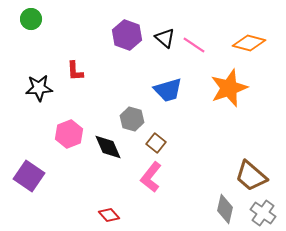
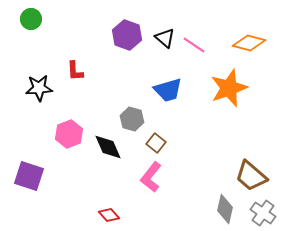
purple square: rotated 16 degrees counterclockwise
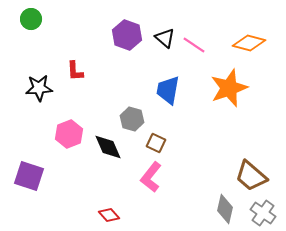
blue trapezoid: rotated 116 degrees clockwise
brown square: rotated 12 degrees counterclockwise
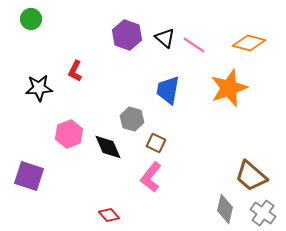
red L-shape: rotated 30 degrees clockwise
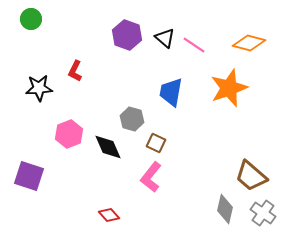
blue trapezoid: moved 3 px right, 2 px down
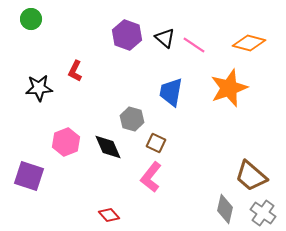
pink hexagon: moved 3 px left, 8 px down
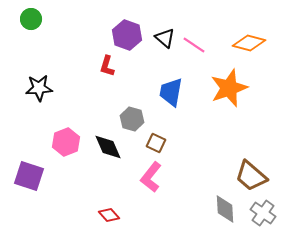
red L-shape: moved 32 px right, 5 px up; rotated 10 degrees counterclockwise
gray diamond: rotated 16 degrees counterclockwise
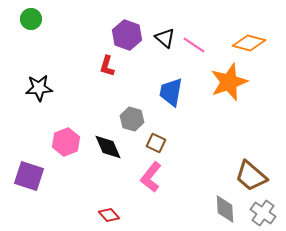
orange star: moved 6 px up
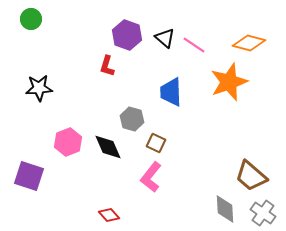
blue trapezoid: rotated 12 degrees counterclockwise
pink hexagon: moved 2 px right
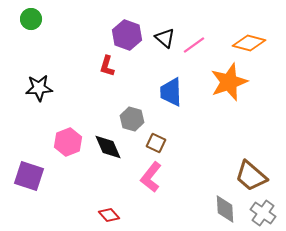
pink line: rotated 70 degrees counterclockwise
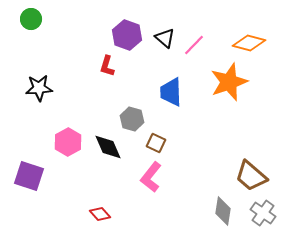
pink line: rotated 10 degrees counterclockwise
pink hexagon: rotated 8 degrees counterclockwise
gray diamond: moved 2 px left, 2 px down; rotated 12 degrees clockwise
red diamond: moved 9 px left, 1 px up
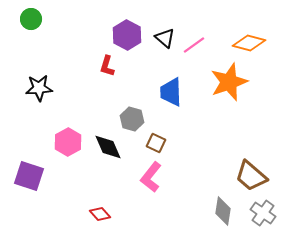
purple hexagon: rotated 8 degrees clockwise
pink line: rotated 10 degrees clockwise
